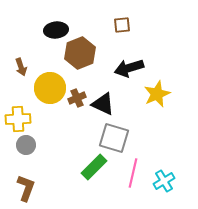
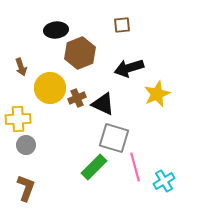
pink line: moved 2 px right, 6 px up; rotated 28 degrees counterclockwise
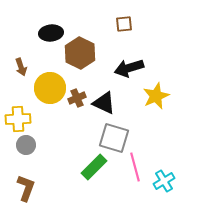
brown square: moved 2 px right, 1 px up
black ellipse: moved 5 px left, 3 px down
brown hexagon: rotated 12 degrees counterclockwise
yellow star: moved 1 px left, 2 px down
black triangle: moved 1 px right, 1 px up
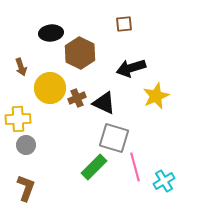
black arrow: moved 2 px right
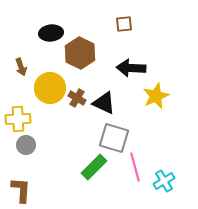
black arrow: rotated 20 degrees clockwise
brown cross: rotated 36 degrees counterclockwise
brown L-shape: moved 5 px left, 2 px down; rotated 16 degrees counterclockwise
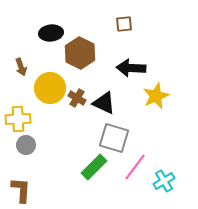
pink line: rotated 52 degrees clockwise
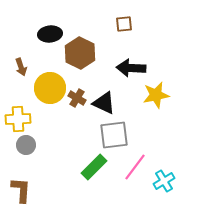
black ellipse: moved 1 px left, 1 px down
yellow star: moved 1 px up; rotated 12 degrees clockwise
gray square: moved 3 px up; rotated 24 degrees counterclockwise
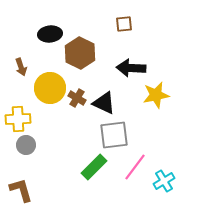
brown L-shape: rotated 20 degrees counterclockwise
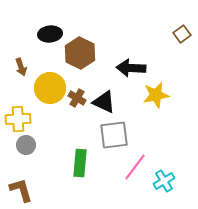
brown square: moved 58 px right, 10 px down; rotated 30 degrees counterclockwise
black triangle: moved 1 px up
green rectangle: moved 14 px left, 4 px up; rotated 40 degrees counterclockwise
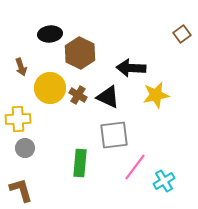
brown cross: moved 1 px right, 3 px up
black triangle: moved 4 px right, 5 px up
gray circle: moved 1 px left, 3 px down
